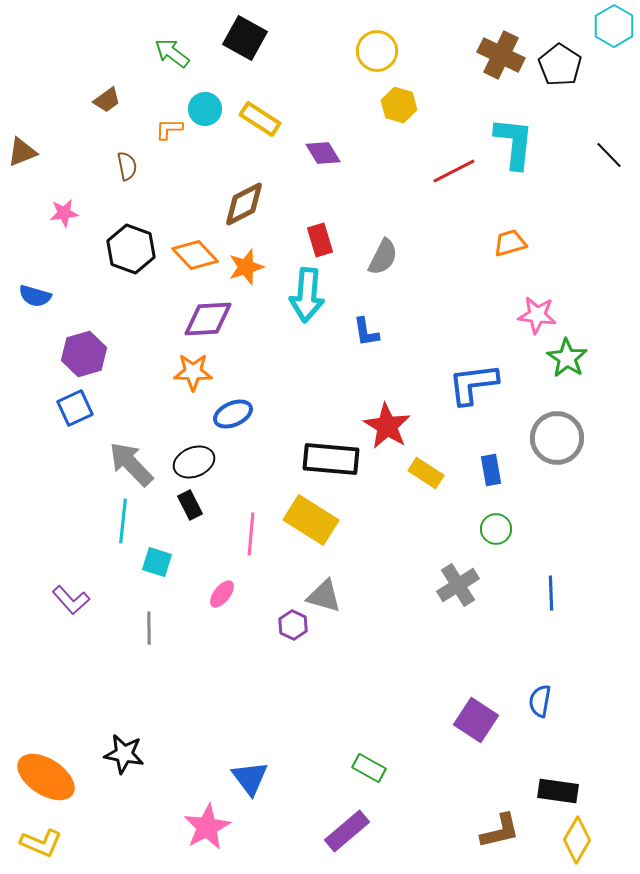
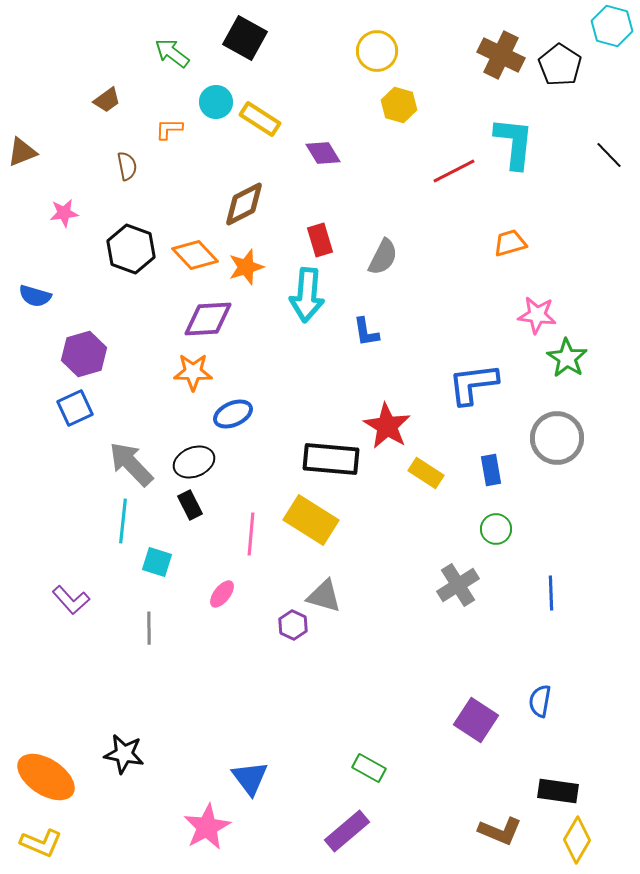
cyan hexagon at (614, 26): moved 2 px left; rotated 15 degrees counterclockwise
cyan circle at (205, 109): moved 11 px right, 7 px up
brown L-shape at (500, 831): rotated 36 degrees clockwise
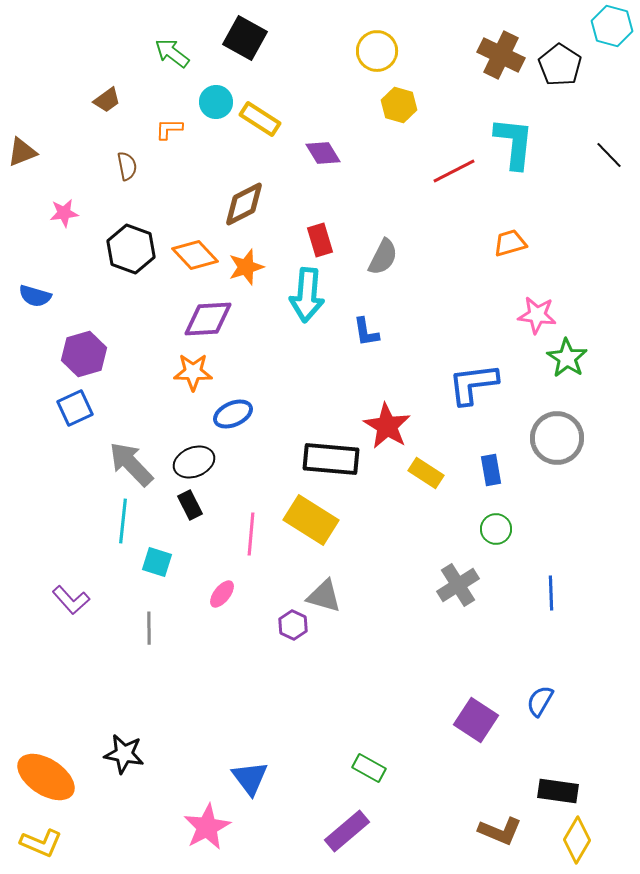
blue semicircle at (540, 701): rotated 20 degrees clockwise
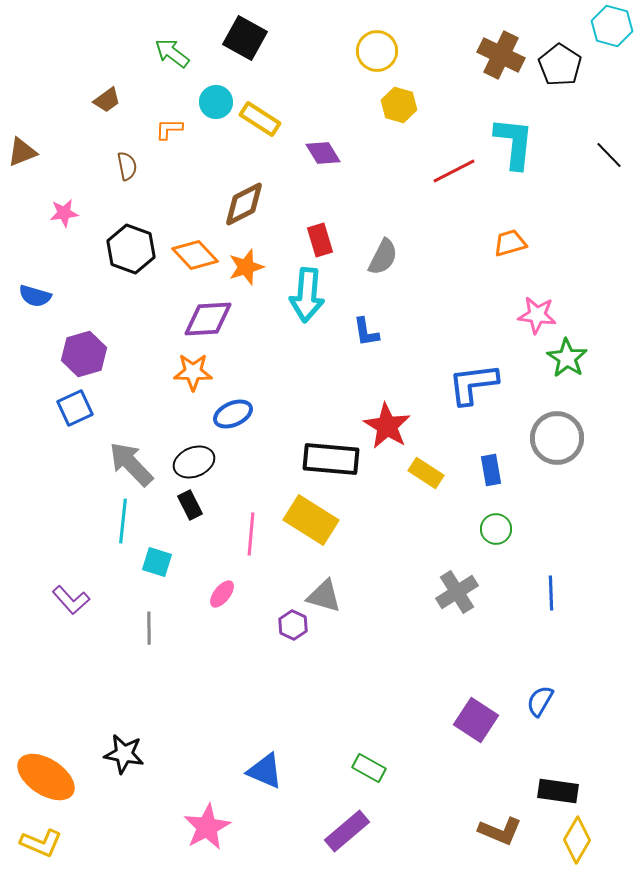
gray cross at (458, 585): moved 1 px left, 7 px down
blue triangle at (250, 778): moved 15 px right, 7 px up; rotated 30 degrees counterclockwise
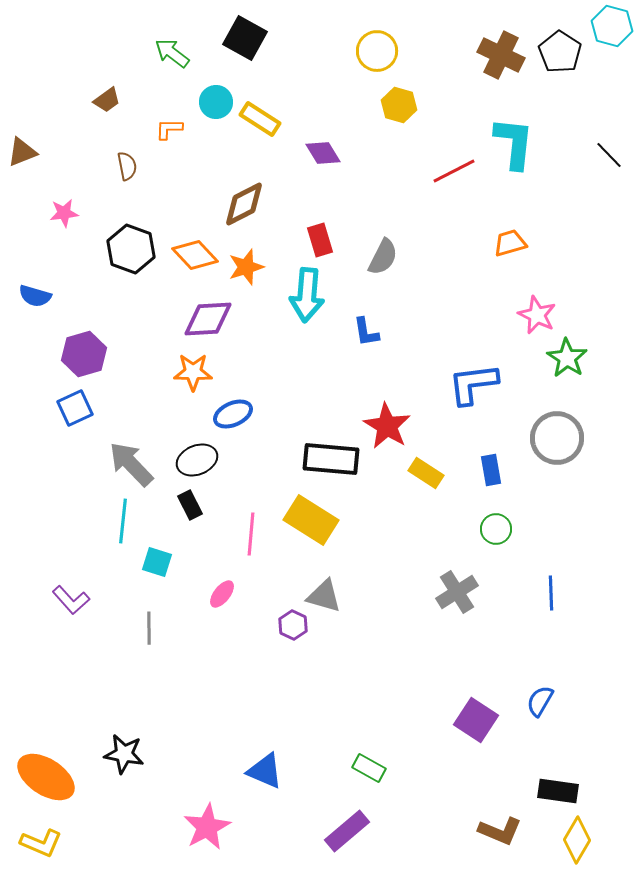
black pentagon at (560, 65): moved 13 px up
pink star at (537, 315): rotated 18 degrees clockwise
black ellipse at (194, 462): moved 3 px right, 2 px up
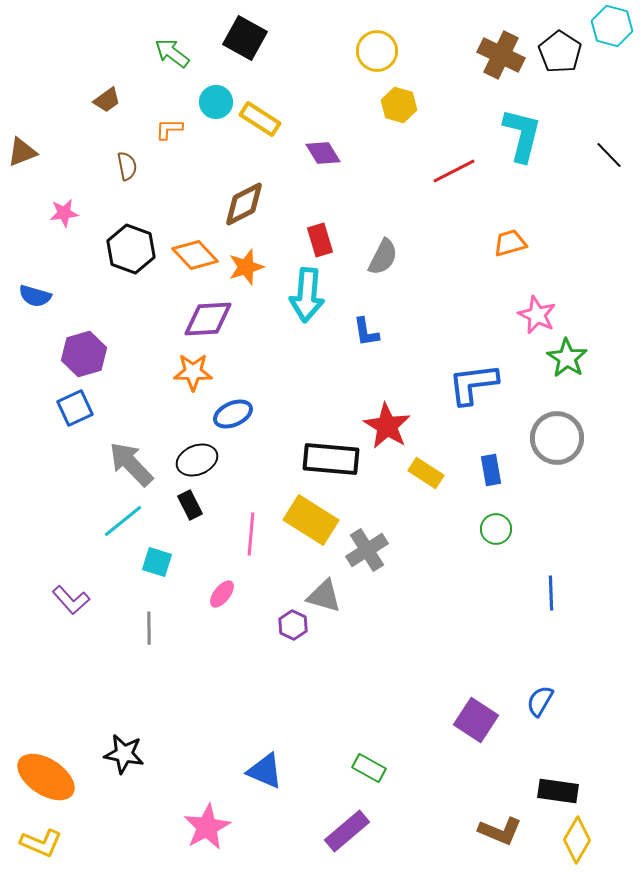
cyan L-shape at (514, 143): moved 8 px right, 8 px up; rotated 8 degrees clockwise
cyan line at (123, 521): rotated 45 degrees clockwise
gray cross at (457, 592): moved 90 px left, 42 px up
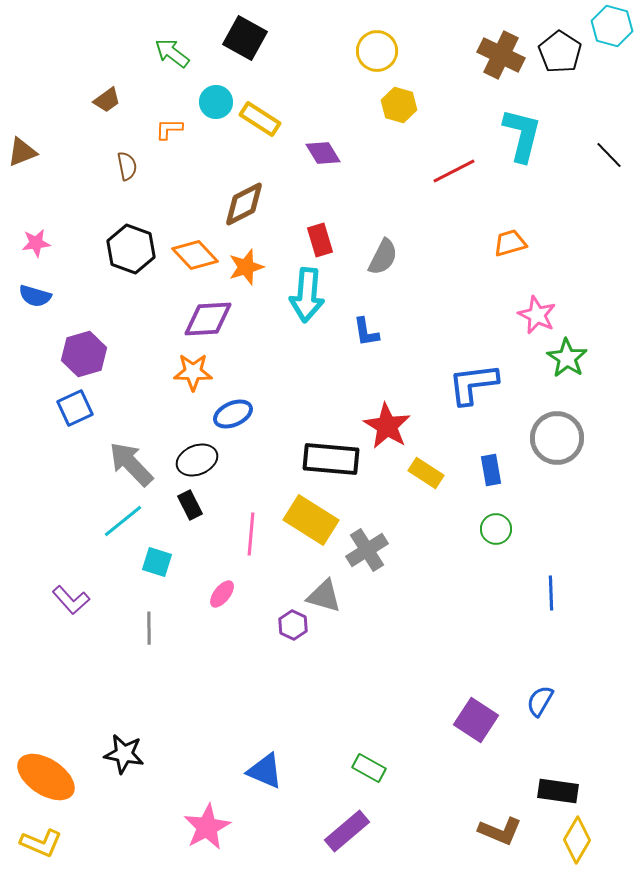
pink star at (64, 213): moved 28 px left, 30 px down
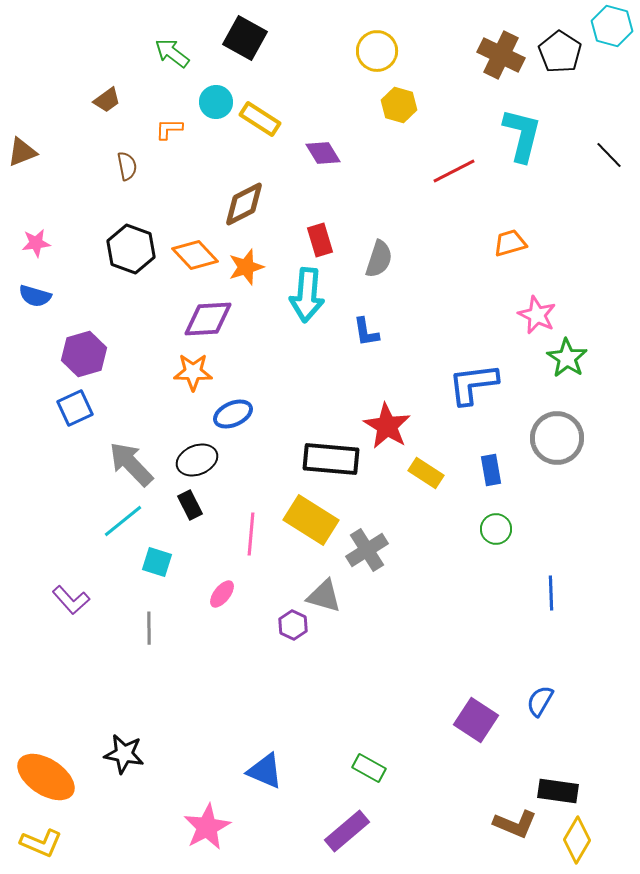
gray semicircle at (383, 257): moved 4 px left, 2 px down; rotated 9 degrees counterclockwise
brown L-shape at (500, 831): moved 15 px right, 7 px up
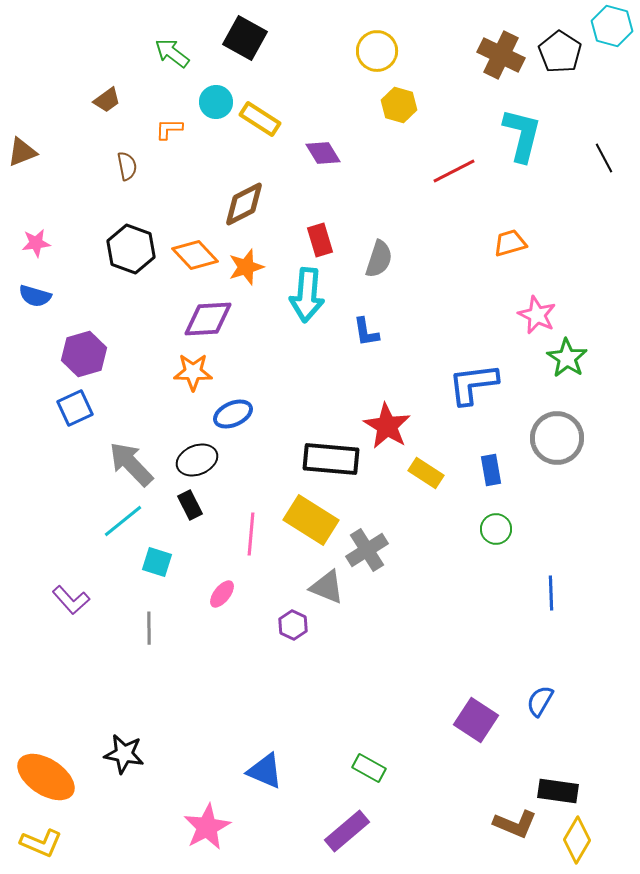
black line at (609, 155): moved 5 px left, 3 px down; rotated 16 degrees clockwise
gray triangle at (324, 596): moved 3 px right, 9 px up; rotated 6 degrees clockwise
